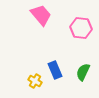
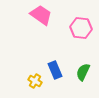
pink trapezoid: rotated 15 degrees counterclockwise
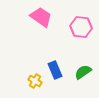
pink trapezoid: moved 2 px down
pink hexagon: moved 1 px up
green semicircle: rotated 30 degrees clockwise
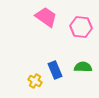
pink trapezoid: moved 5 px right
green semicircle: moved 5 px up; rotated 36 degrees clockwise
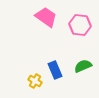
pink hexagon: moved 1 px left, 2 px up
green semicircle: moved 1 px up; rotated 24 degrees counterclockwise
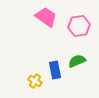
pink hexagon: moved 1 px left, 1 px down; rotated 15 degrees counterclockwise
green semicircle: moved 6 px left, 5 px up
blue rectangle: rotated 12 degrees clockwise
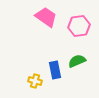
yellow cross: rotated 16 degrees counterclockwise
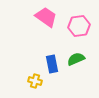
green semicircle: moved 1 px left, 2 px up
blue rectangle: moved 3 px left, 6 px up
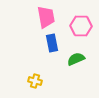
pink trapezoid: rotated 45 degrees clockwise
pink hexagon: moved 2 px right; rotated 10 degrees clockwise
blue rectangle: moved 21 px up
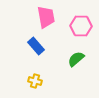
blue rectangle: moved 16 px left, 3 px down; rotated 30 degrees counterclockwise
green semicircle: rotated 18 degrees counterclockwise
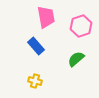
pink hexagon: rotated 20 degrees counterclockwise
